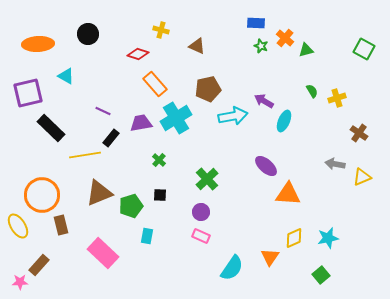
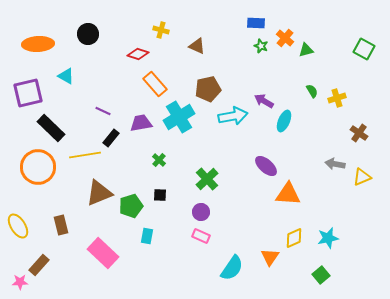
cyan cross at (176, 118): moved 3 px right, 1 px up
orange circle at (42, 195): moved 4 px left, 28 px up
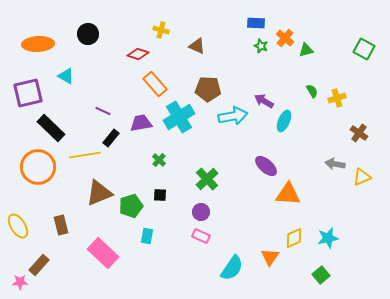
brown pentagon at (208, 89): rotated 15 degrees clockwise
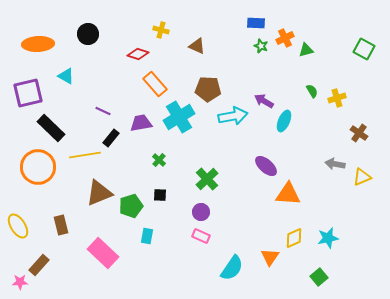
orange cross at (285, 38): rotated 24 degrees clockwise
green square at (321, 275): moved 2 px left, 2 px down
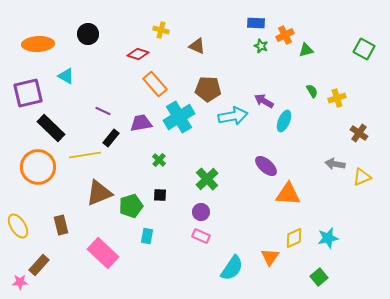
orange cross at (285, 38): moved 3 px up
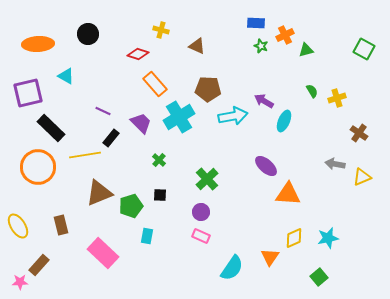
purple trapezoid at (141, 123): rotated 55 degrees clockwise
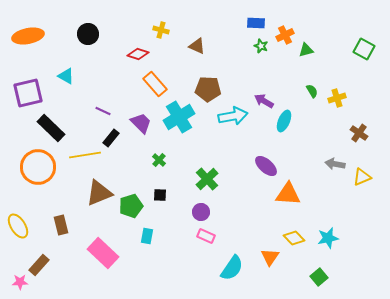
orange ellipse at (38, 44): moved 10 px left, 8 px up; rotated 8 degrees counterclockwise
pink rectangle at (201, 236): moved 5 px right
yellow diamond at (294, 238): rotated 70 degrees clockwise
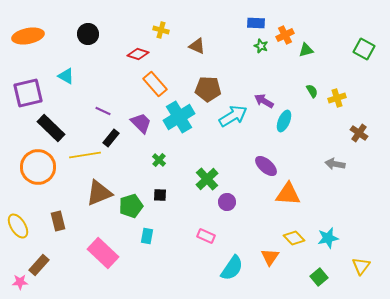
cyan arrow at (233, 116): rotated 20 degrees counterclockwise
yellow triangle at (362, 177): moved 1 px left, 89 px down; rotated 30 degrees counterclockwise
purple circle at (201, 212): moved 26 px right, 10 px up
brown rectangle at (61, 225): moved 3 px left, 4 px up
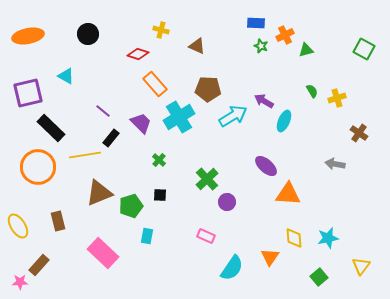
purple line at (103, 111): rotated 14 degrees clockwise
yellow diamond at (294, 238): rotated 40 degrees clockwise
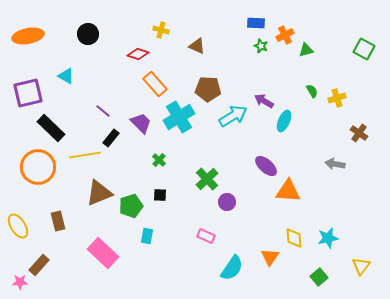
orange triangle at (288, 194): moved 3 px up
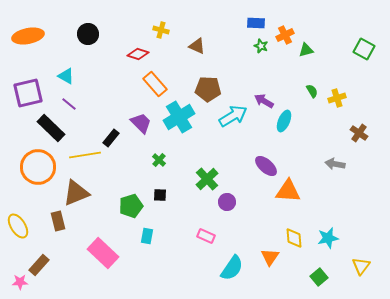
purple line at (103, 111): moved 34 px left, 7 px up
brown triangle at (99, 193): moved 23 px left
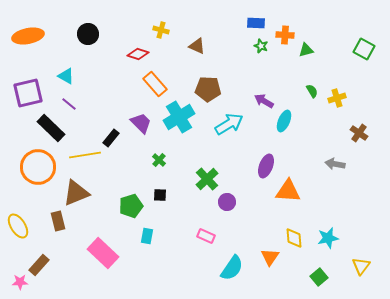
orange cross at (285, 35): rotated 30 degrees clockwise
cyan arrow at (233, 116): moved 4 px left, 8 px down
purple ellipse at (266, 166): rotated 70 degrees clockwise
